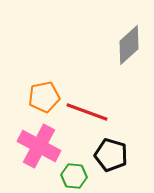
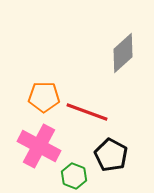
gray diamond: moved 6 px left, 8 px down
orange pentagon: rotated 12 degrees clockwise
black pentagon: rotated 12 degrees clockwise
green hexagon: rotated 15 degrees clockwise
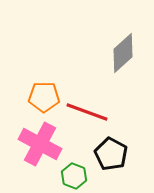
pink cross: moved 1 px right, 2 px up
black pentagon: moved 1 px up
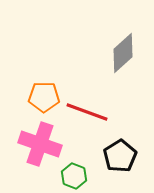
pink cross: rotated 9 degrees counterclockwise
black pentagon: moved 9 px right, 2 px down; rotated 12 degrees clockwise
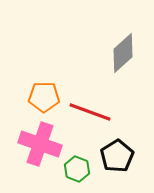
red line: moved 3 px right
black pentagon: moved 3 px left
green hexagon: moved 3 px right, 7 px up
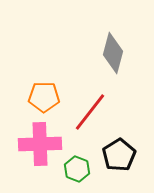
gray diamond: moved 10 px left; rotated 33 degrees counterclockwise
red line: rotated 72 degrees counterclockwise
pink cross: rotated 21 degrees counterclockwise
black pentagon: moved 2 px right, 1 px up
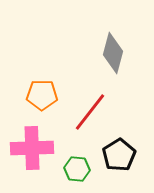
orange pentagon: moved 2 px left, 2 px up
pink cross: moved 8 px left, 4 px down
green hexagon: rotated 15 degrees counterclockwise
